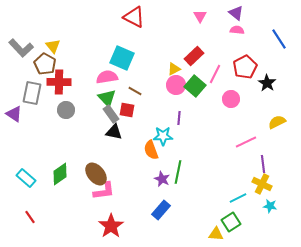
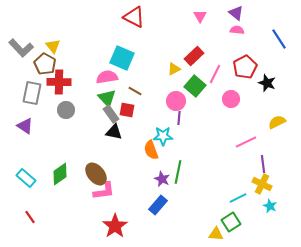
black star at (267, 83): rotated 12 degrees counterclockwise
pink circle at (176, 85): moved 16 px down
purple triangle at (14, 114): moved 11 px right, 12 px down
cyan star at (270, 206): rotated 16 degrees clockwise
blue rectangle at (161, 210): moved 3 px left, 5 px up
red star at (111, 226): moved 4 px right
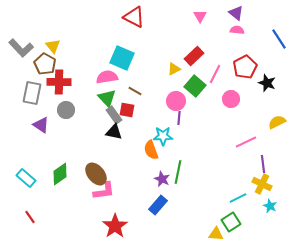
gray rectangle at (111, 114): moved 3 px right, 1 px down
purple triangle at (25, 126): moved 16 px right, 1 px up
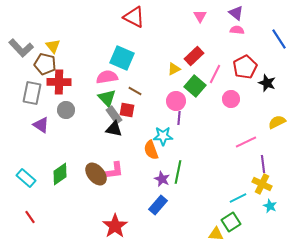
brown pentagon at (45, 64): rotated 15 degrees counterclockwise
black triangle at (114, 132): moved 3 px up
pink L-shape at (104, 191): moved 9 px right, 20 px up
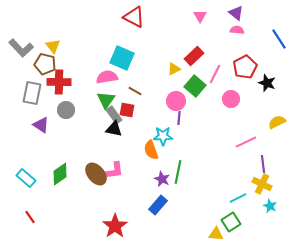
green triangle at (107, 98): moved 1 px left, 2 px down; rotated 18 degrees clockwise
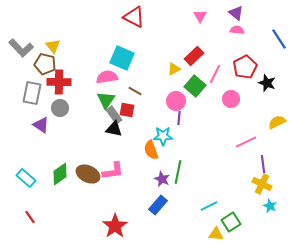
gray circle at (66, 110): moved 6 px left, 2 px up
brown ellipse at (96, 174): moved 8 px left; rotated 25 degrees counterclockwise
cyan line at (238, 198): moved 29 px left, 8 px down
